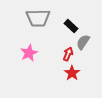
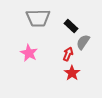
pink star: rotated 18 degrees counterclockwise
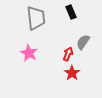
gray trapezoid: moved 2 px left; rotated 95 degrees counterclockwise
black rectangle: moved 14 px up; rotated 24 degrees clockwise
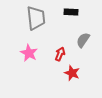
black rectangle: rotated 64 degrees counterclockwise
gray semicircle: moved 2 px up
red arrow: moved 8 px left
red star: rotated 14 degrees counterclockwise
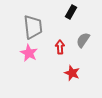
black rectangle: rotated 64 degrees counterclockwise
gray trapezoid: moved 3 px left, 9 px down
red arrow: moved 7 px up; rotated 24 degrees counterclockwise
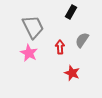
gray trapezoid: rotated 20 degrees counterclockwise
gray semicircle: moved 1 px left
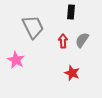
black rectangle: rotated 24 degrees counterclockwise
red arrow: moved 3 px right, 6 px up
pink star: moved 13 px left, 7 px down
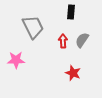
pink star: rotated 30 degrees counterclockwise
red star: moved 1 px right
